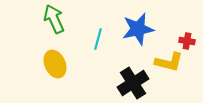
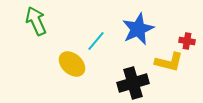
green arrow: moved 18 px left, 2 px down
blue star: rotated 12 degrees counterclockwise
cyan line: moved 2 px left, 2 px down; rotated 25 degrees clockwise
yellow ellipse: moved 17 px right; rotated 24 degrees counterclockwise
black cross: rotated 16 degrees clockwise
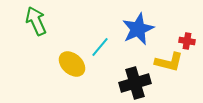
cyan line: moved 4 px right, 6 px down
black cross: moved 2 px right
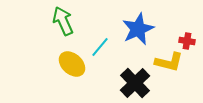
green arrow: moved 27 px right
black cross: rotated 28 degrees counterclockwise
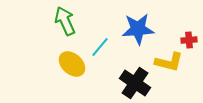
green arrow: moved 2 px right
blue star: rotated 20 degrees clockwise
red cross: moved 2 px right, 1 px up; rotated 14 degrees counterclockwise
black cross: rotated 12 degrees counterclockwise
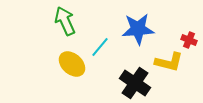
red cross: rotated 28 degrees clockwise
